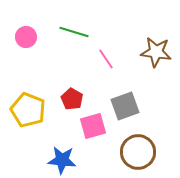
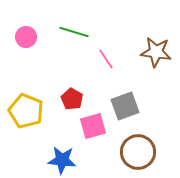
yellow pentagon: moved 2 px left, 1 px down
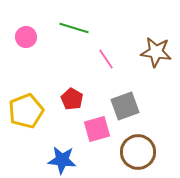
green line: moved 4 px up
yellow pentagon: rotated 28 degrees clockwise
pink square: moved 4 px right, 3 px down
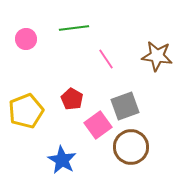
green line: rotated 24 degrees counterclockwise
pink circle: moved 2 px down
brown star: moved 1 px right, 4 px down
pink square: moved 1 px right, 4 px up; rotated 20 degrees counterclockwise
brown circle: moved 7 px left, 5 px up
blue star: rotated 24 degrees clockwise
